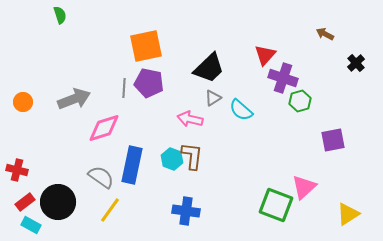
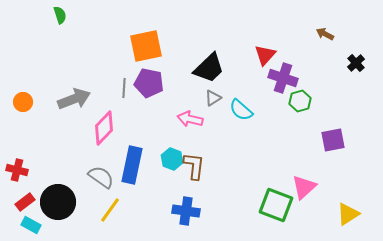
pink diamond: rotated 28 degrees counterclockwise
brown L-shape: moved 2 px right, 10 px down
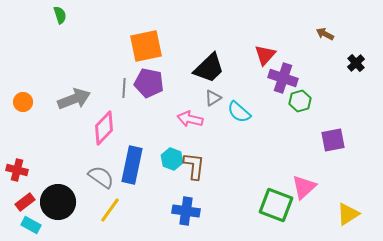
cyan semicircle: moved 2 px left, 2 px down
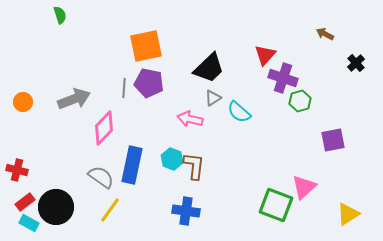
black circle: moved 2 px left, 5 px down
cyan rectangle: moved 2 px left, 2 px up
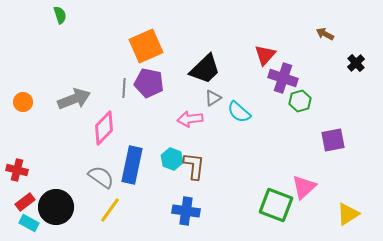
orange square: rotated 12 degrees counterclockwise
black trapezoid: moved 4 px left, 1 px down
pink arrow: rotated 20 degrees counterclockwise
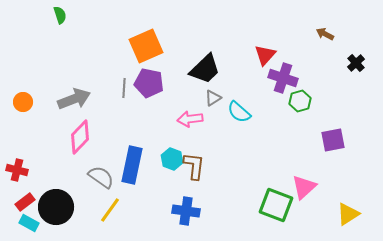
pink diamond: moved 24 px left, 9 px down
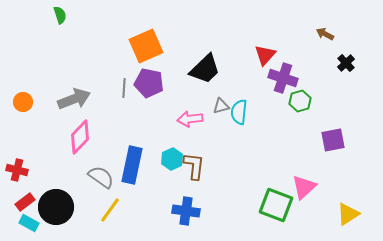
black cross: moved 10 px left
gray triangle: moved 8 px right, 8 px down; rotated 18 degrees clockwise
cyan semicircle: rotated 55 degrees clockwise
cyan hexagon: rotated 15 degrees clockwise
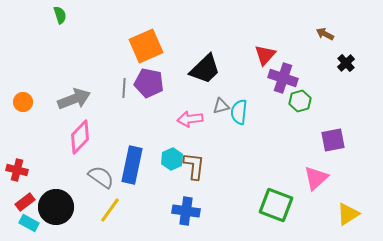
pink triangle: moved 12 px right, 9 px up
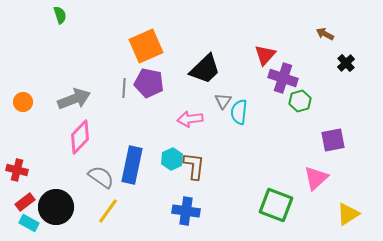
gray triangle: moved 2 px right, 5 px up; rotated 42 degrees counterclockwise
yellow line: moved 2 px left, 1 px down
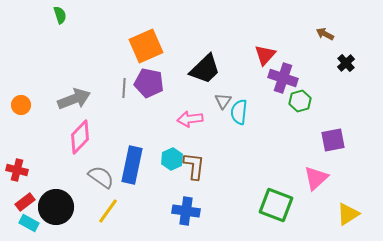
orange circle: moved 2 px left, 3 px down
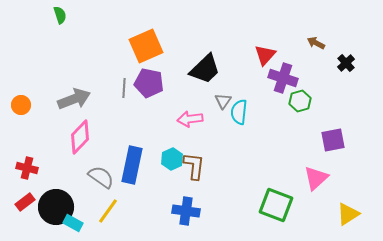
brown arrow: moved 9 px left, 9 px down
red cross: moved 10 px right, 2 px up
cyan rectangle: moved 44 px right
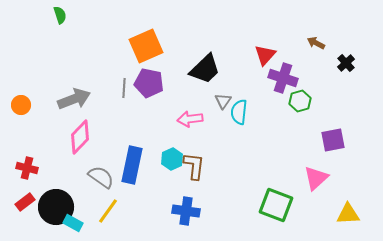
yellow triangle: rotated 30 degrees clockwise
